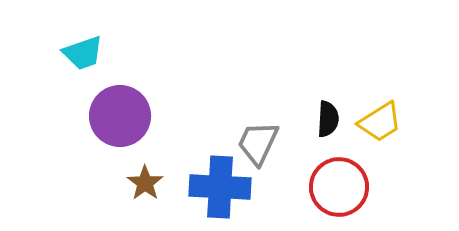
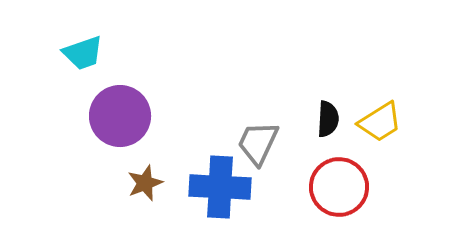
brown star: rotated 15 degrees clockwise
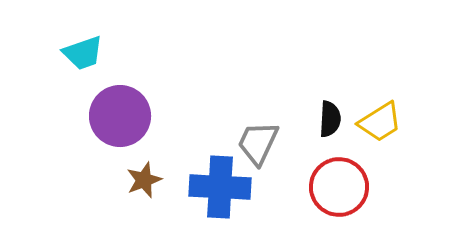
black semicircle: moved 2 px right
brown star: moved 1 px left, 3 px up
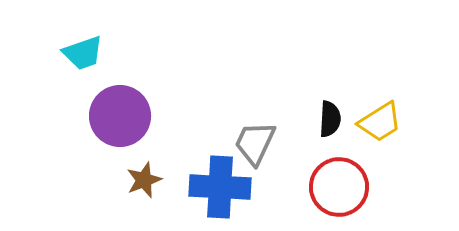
gray trapezoid: moved 3 px left
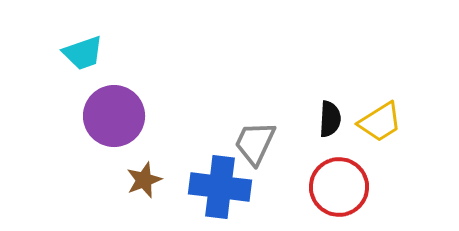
purple circle: moved 6 px left
blue cross: rotated 4 degrees clockwise
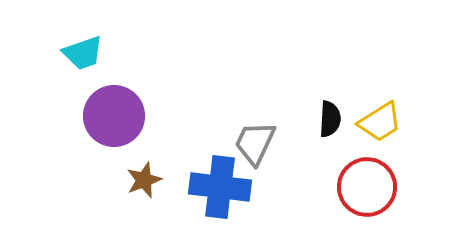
red circle: moved 28 px right
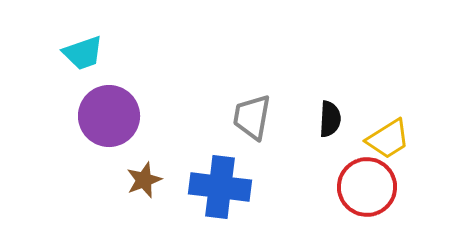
purple circle: moved 5 px left
yellow trapezoid: moved 8 px right, 17 px down
gray trapezoid: moved 3 px left, 26 px up; rotated 15 degrees counterclockwise
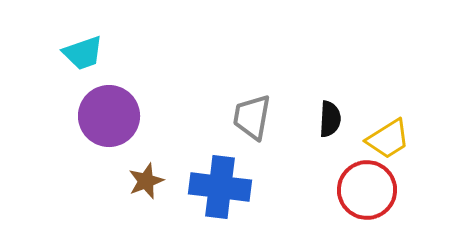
brown star: moved 2 px right, 1 px down
red circle: moved 3 px down
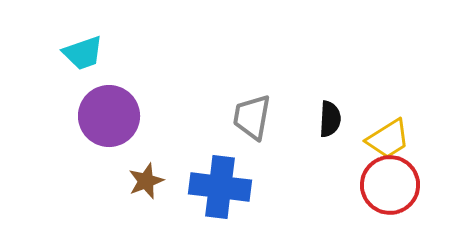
red circle: moved 23 px right, 5 px up
